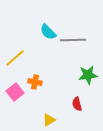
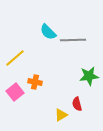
green star: moved 1 px right, 1 px down
yellow triangle: moved 12 px right, 5 px up
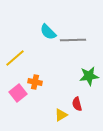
pink square: moved 3 px right, 1 px down
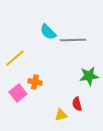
yellow triangle: rotated 16 degrees clockwise
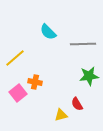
gray line: moved 10 px right, 4 px down
red semicircle: rotated 16 degrees counterclockwise
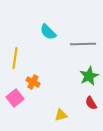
yellow line: rotated 40 degrees counterclockwise
green star: rotated 18 degrees counterclockwise
orange cross: moved 2 px left; rotated 16 degrees clockwise
pink square: moved 3 px left, 5 px down
red semicircle: moved 14 px right, 1 px up
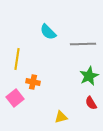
yellow line: moved 2 px right, 1 px down
orange cross: rotated 16 degrees counterclockwise
yellow triangle: moved 2 px down
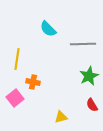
cyan semicircle: moved 3 px up
red semicircle: moved 1 px right, 2 px down
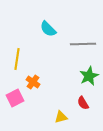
orange cross: rotated 24 degrees clockwise
pink square: rotated 12 degrees clockwise
red semicircle: moved 9 px left, 2 px up
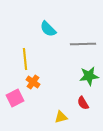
yellow line: moved 8 px right; rotated 15 degrees counterclockwise
green star: rotated 18 degrees clockwise
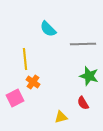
green star: rotated 24 degrees clockwise
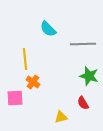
pink square: rotated 24 degrees clockwise
